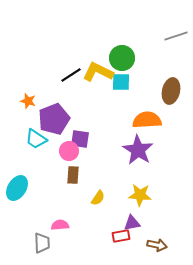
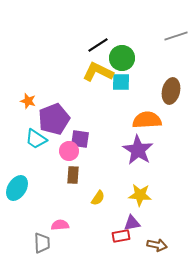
black line: moved 27 px right, 30 px up
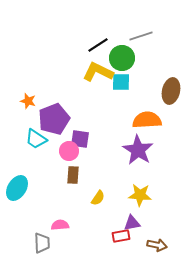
gray line: moved 35 px left
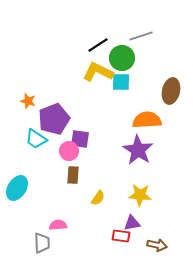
pink semicircle: moved 2 px left
red rectangle: rotated 18 degrees clockwise
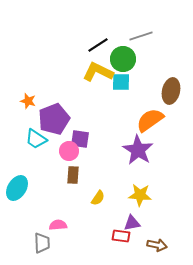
green circle: moved 1 px right, 1 px down
orange semicircle: moved 3 px right; rotated 32 degrees counterclockwise
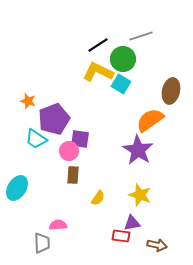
cyan square: moved 2 px down; rotated 30 degrees clockwise
yellow star: rotated 15 degrees clockwise
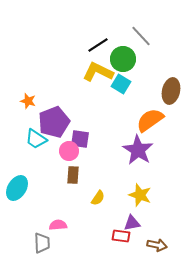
gray line: rotated 65 degrees clockwise
purple pentagon: moved 3 px down
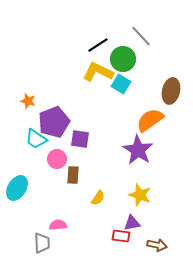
pink circle: moved 12 px left, 8 px down
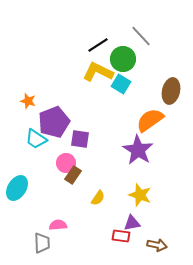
pink circle: moved 9 px right, 4 px down
brown rectangle: rotated 30 degrees clockwise
